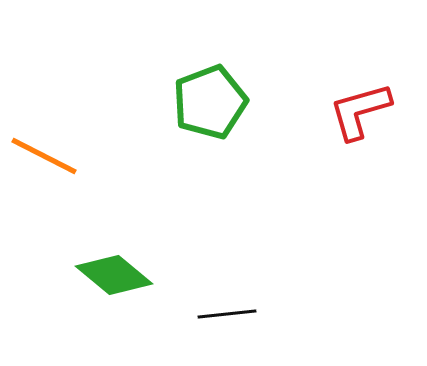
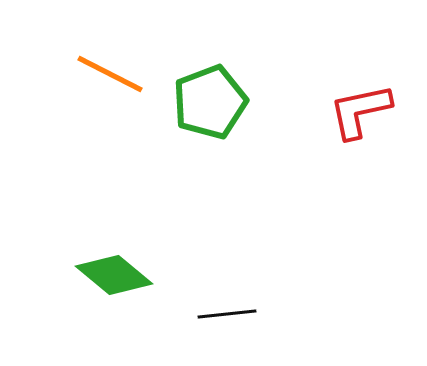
red L-shape: rotated 4 degrees clockwise
orange line: moved 66 px right, 82 px up
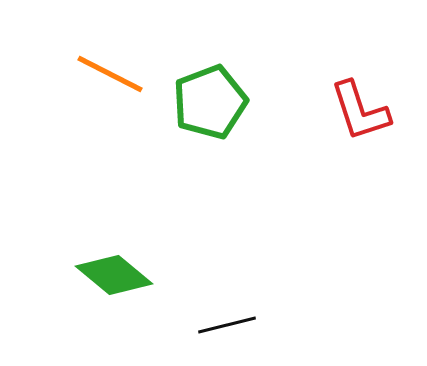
red L-shape: rotated 96 degrees counterclockwise
black line: moved 11 px down; rotated 8 degrees counterclockwise
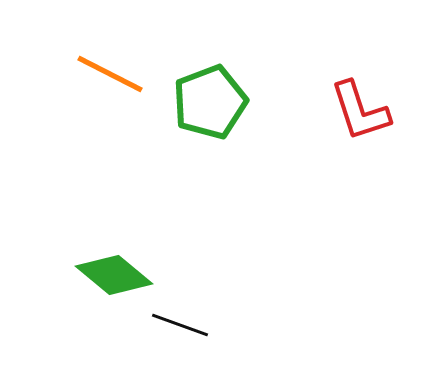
black line: moved 47 px left; rotated 34 degrees clockwise
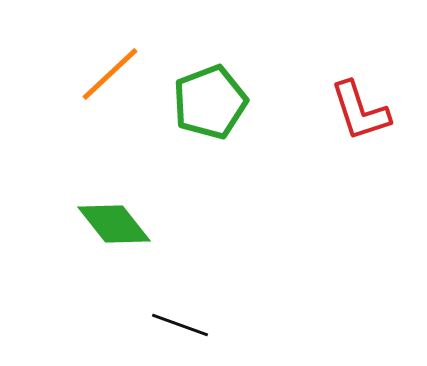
orange line: rotated 70 degrees counterclockwise
green diamond: moved 51 px up; rotated 12 degrees clockwise
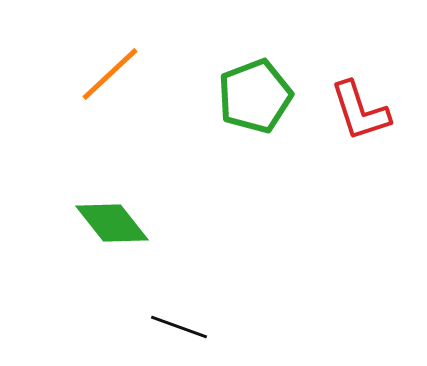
green pentagon: moved 45 px right, 6 px up
green diamond: moved 2 px left, 1 px up
black line: moved 1 px left, 2 px down
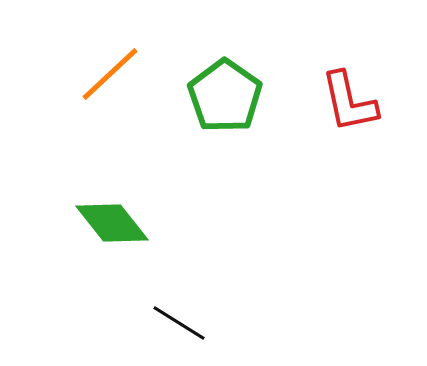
green pentagon: moved 30 px left; rotated 16 degrees counterclockwise
red L-shape: moved 11 px left, 9 px up; rotated 6 degrees clockwise
black line: moved 4 px up; rotated 12 degrees clockwise
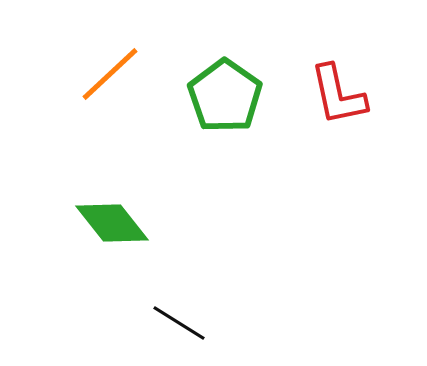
red L-shape: moved 11 px left, 7 px up
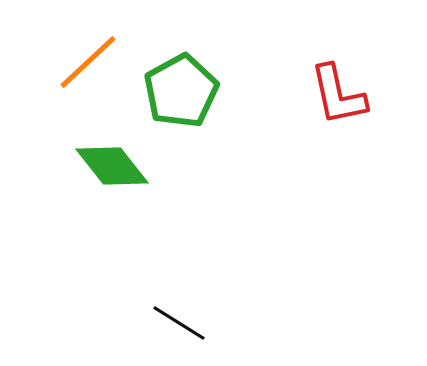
orange line: moved 22 px left, 12 px up
green pentagon: moved 44 px left, 5 px up; rotated 8 degrees clockwise
green diamond: moved 57 px up
